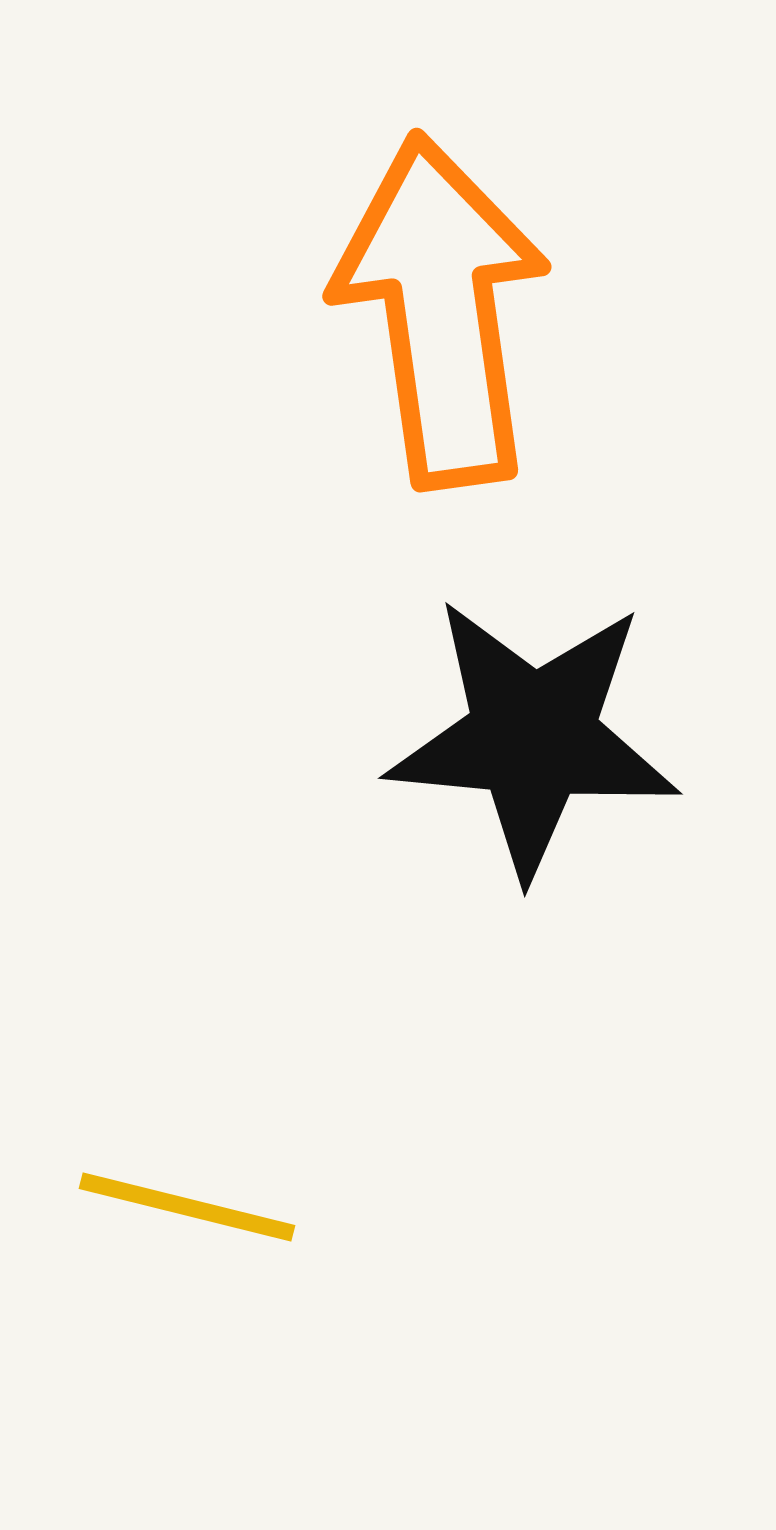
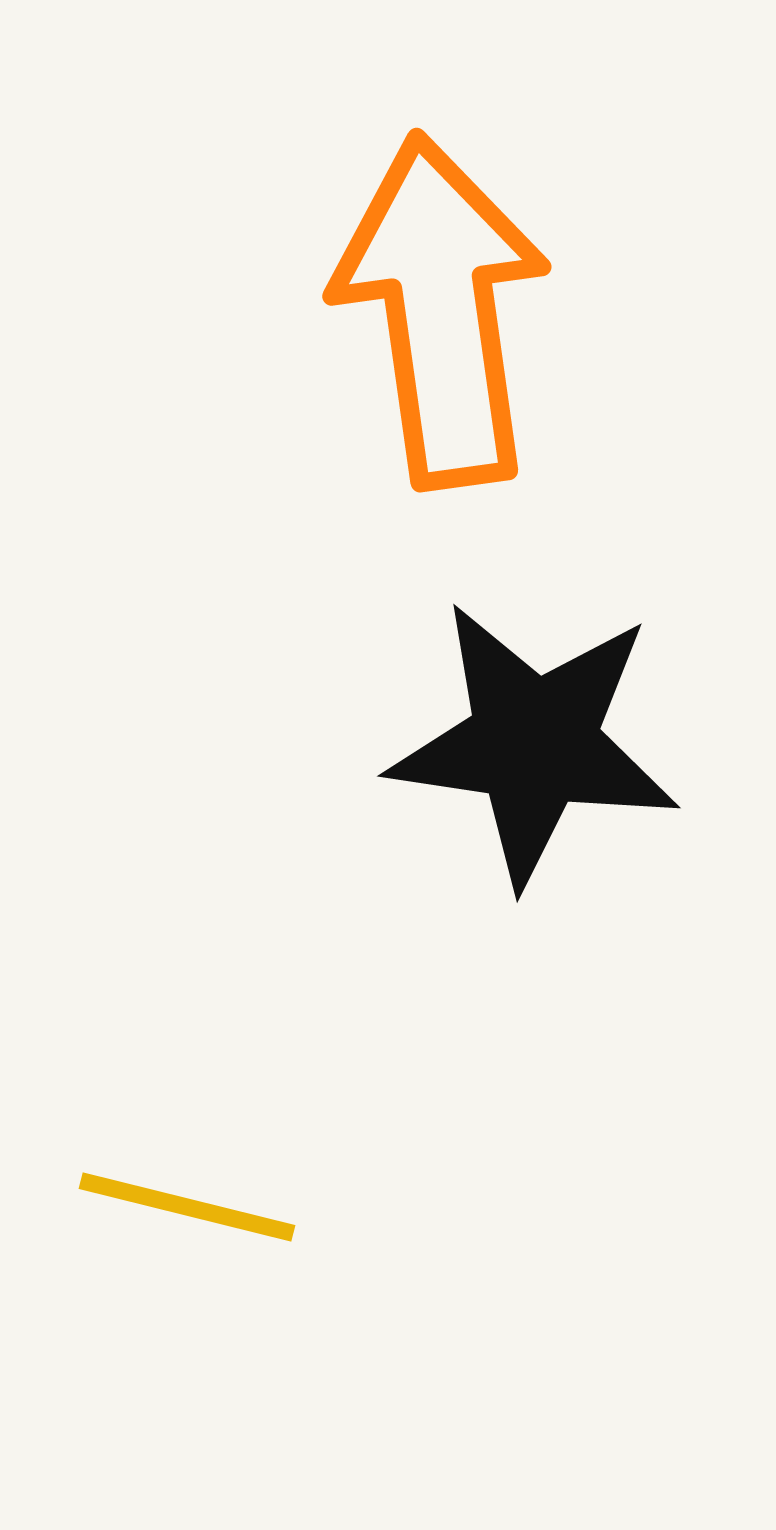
black star: moved 1 px right, 6 px down; rotated 3 degrees clockwise
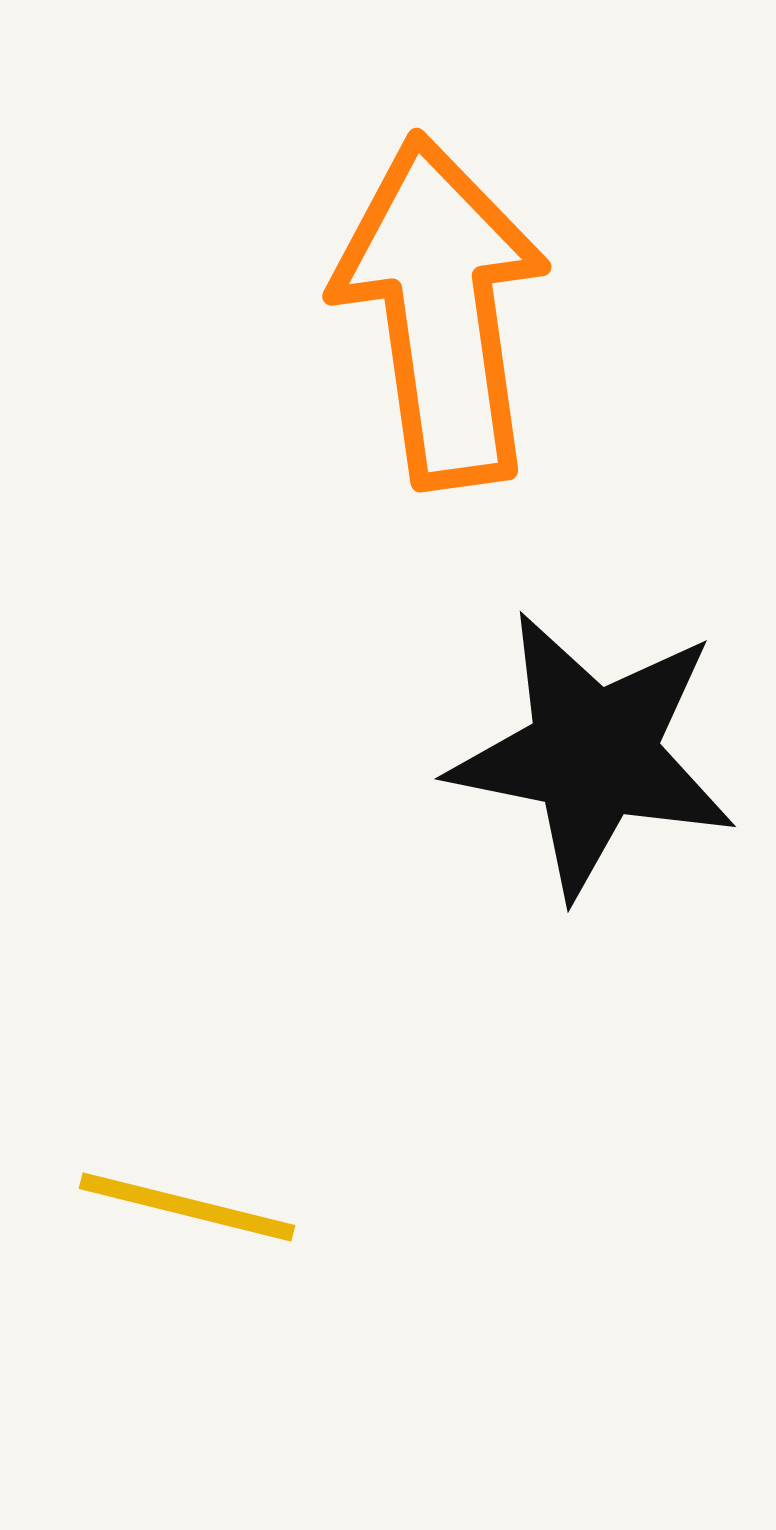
black star: moved 59 px right, 11 px down; rotated 3 degrees clockwise
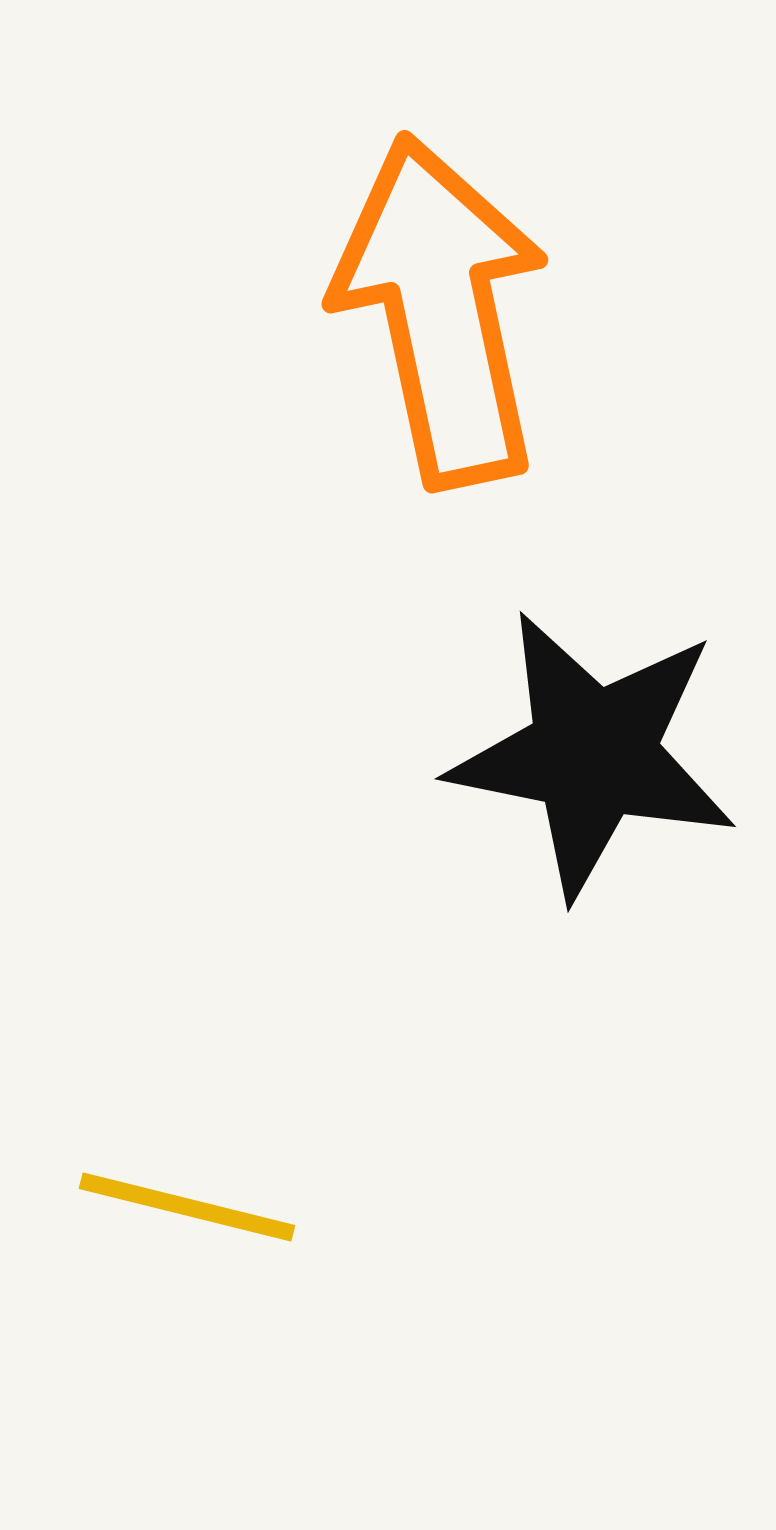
orange arrow: rotated 4 degrees counterclockwise
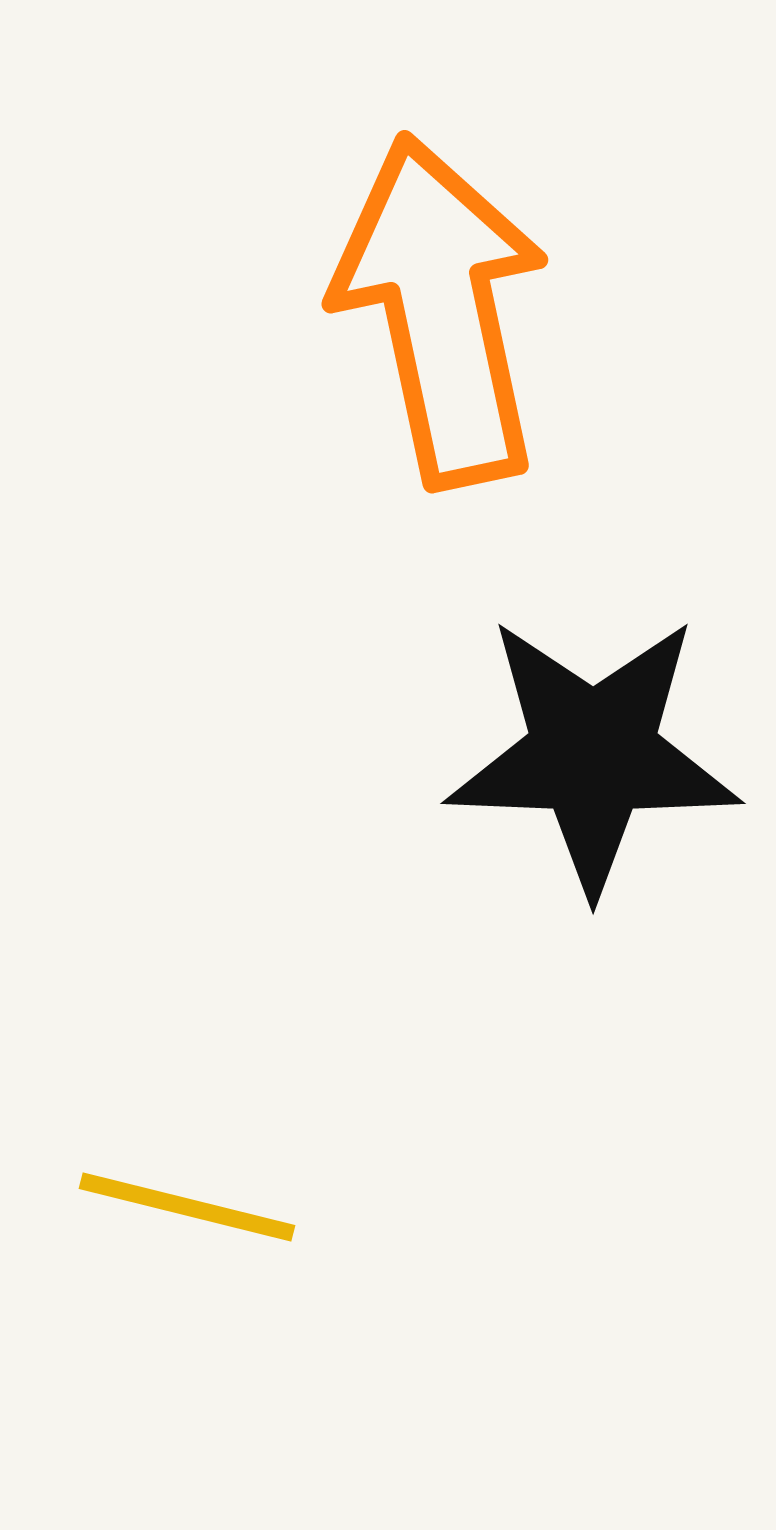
black star: rotated 9 degrees counterclockwise
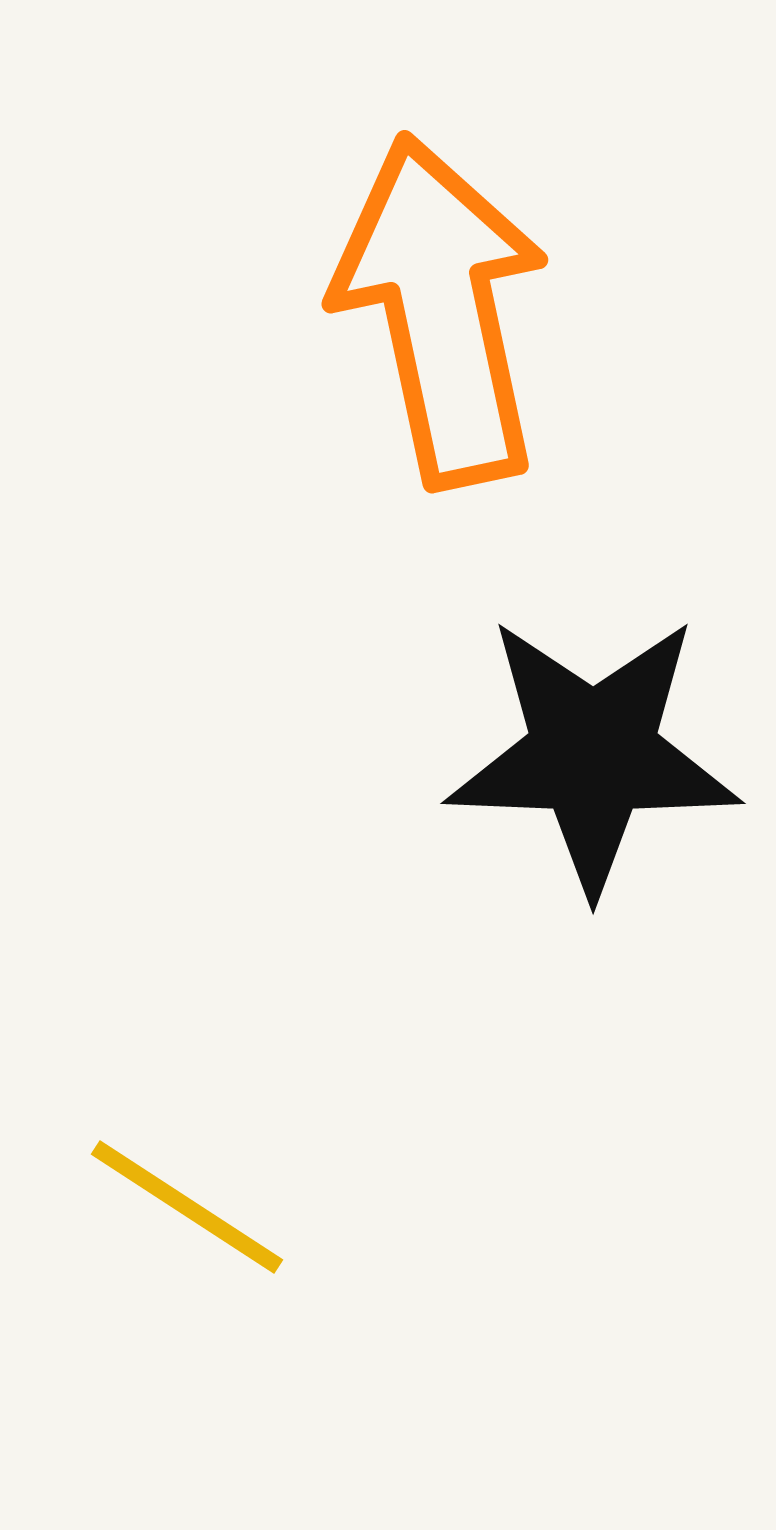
yellow line: rotated 19 degrees clockwise
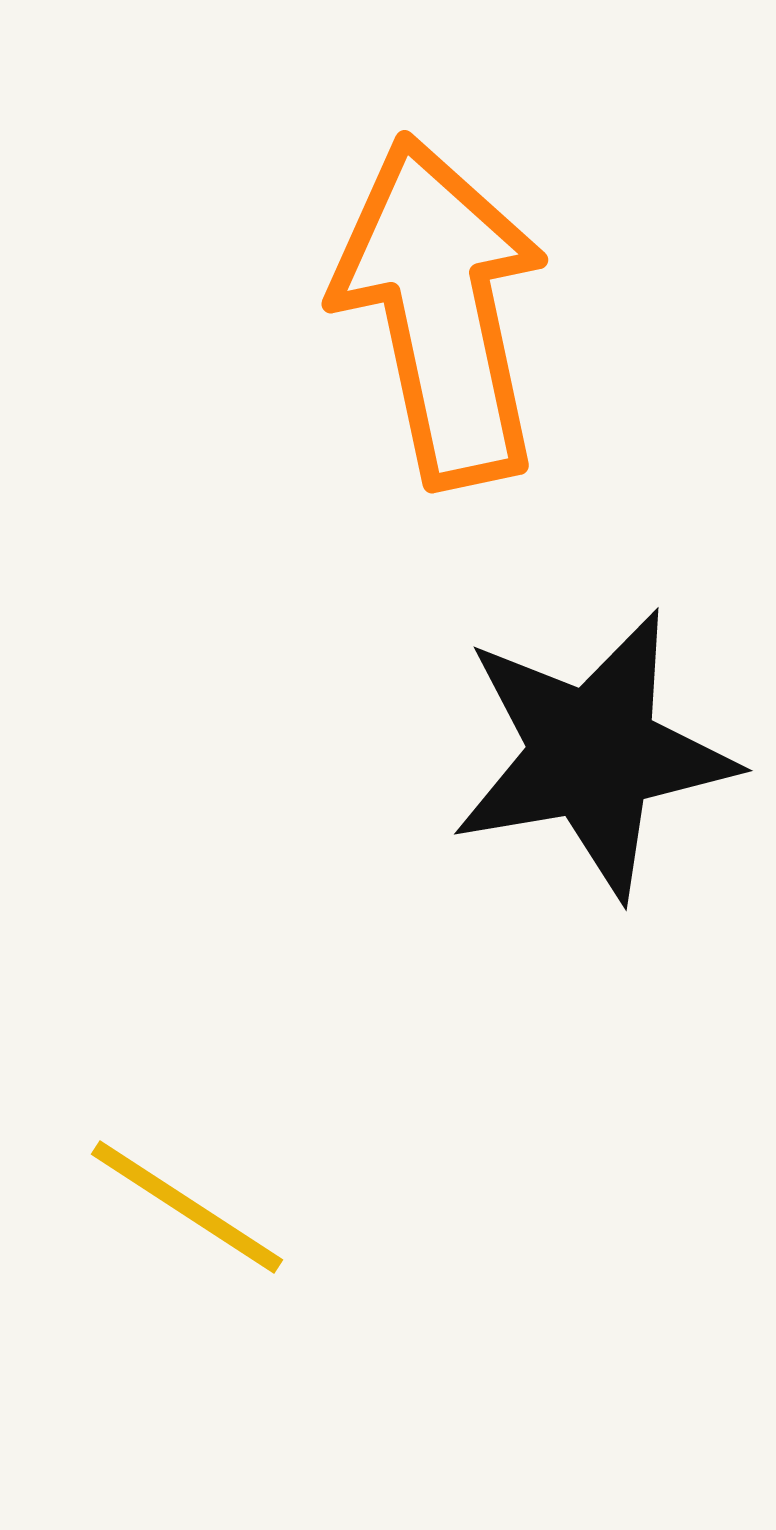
black star: rotated 12 degrees counterclockwise
